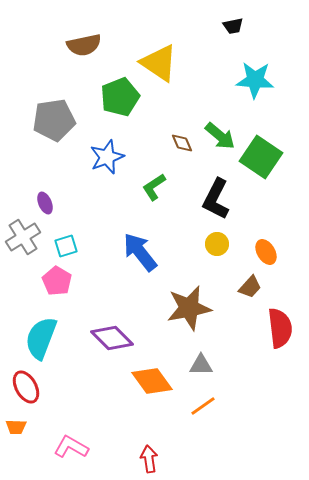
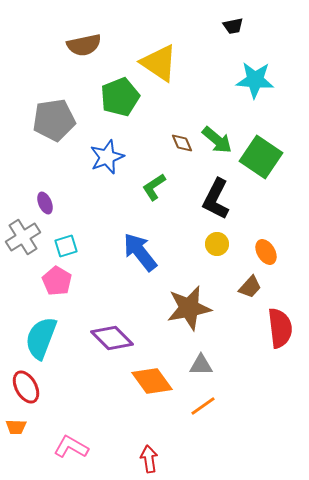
green arrow: moved 3 px left, 4 px down
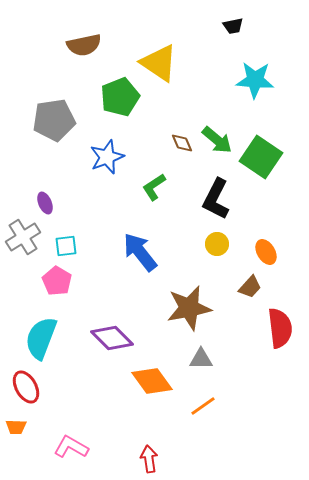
cyan square: rotated 10 degrees clockwise
gray triangle: moved 6 px up
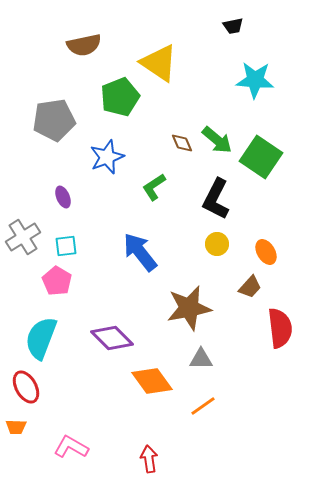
purple ellipse: moved 18 px right, 6 px up
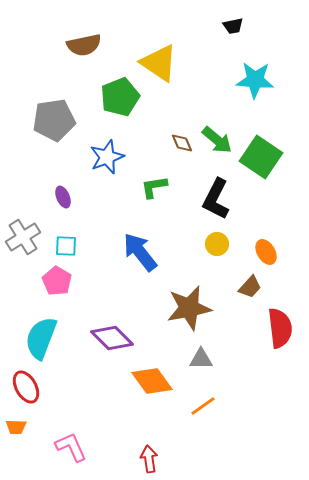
green L-shape: rotated 24 degrees clockwise
cyan square: rotated 10 degrees clockwise
pink L-shape: rotated 36 degrees clockwise
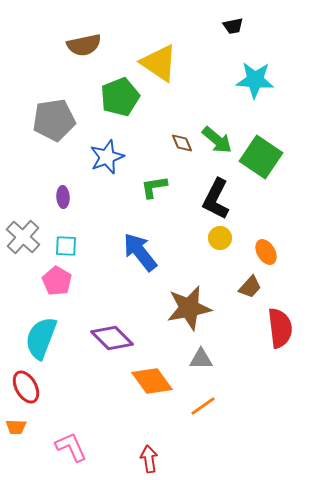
purple ellipse: rotated 20 degrees clockwise
gray cross: rotated 16 degrees counterclockwise
yellow circle: moved 3 px right, 6 px up
